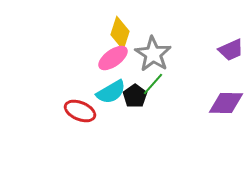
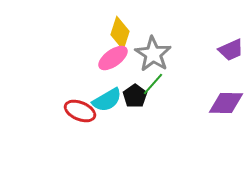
cyan semicircle: moved 4 px left, 8 px down
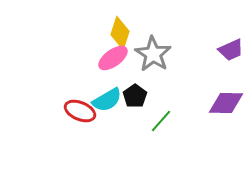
green line: moved 8 px right, 37 px down
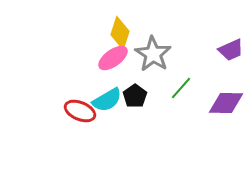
green line: moved 20 px right, 33 px up
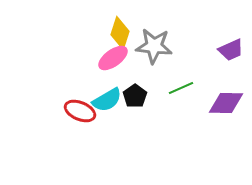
gray star: moved 1 px right, 8 px up; rotated 27 degrees counterclockwise
green line: rotated 25 degrees clockwise
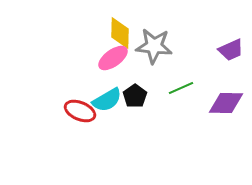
yellow diamond: rotated 16 degrees counterclockwise
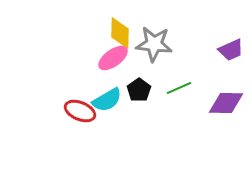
gray star: moved 2 px up
green line: moved 2 px left
black pentagon: moved 4 px right, 6 px up
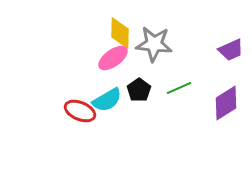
purple diamond: rotated 33 degrees counterclockwise
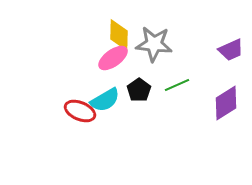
yellow diamond: moved 1 px left, 2 px down
green line: moved 2 px left, 3 px up
cyan semicircle: moved 2 px left
